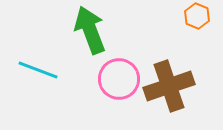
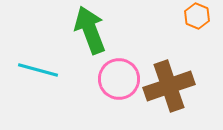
cyan line: rotated 6 degrees counterclockwise
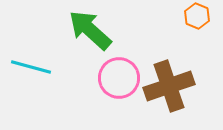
green arrow: rotated 27 degrees counterclockwise
cyan line: moved 7 px left, 3 px up
pink circle: moved 1 px up
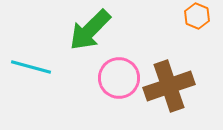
green arrow: rotated 87 degrees counterclockwise
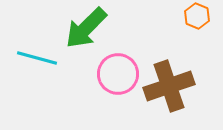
green arrow: moved 4 px left, 2 px up
cyan line: moved 6 px right, 9 px up
pink circle: moved 1 px left, 4 px up
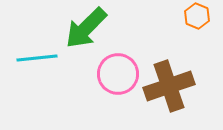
cyan line: rotated 21 degrees counterclockwise
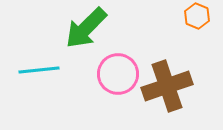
cyan line: moved 2 px right, 12 px down
brown cross: moved 2 px left
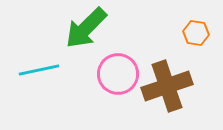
orange hexagon: moved 1 px left, 17 px down; rotated 15 degrees counterclockwise
cyan line: rotated 6 degrees counterclockwise
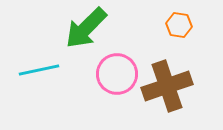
orange hexagon: moved 17 px left, 8 px up
pink circle: moved 1 px left
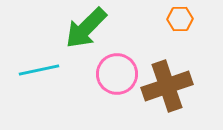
orange hexagon: moved 1 px right, 6 px up; rotated 10 degrees counterclockwise
